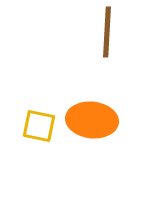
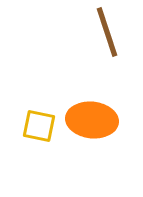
brown line: rotated 21 degrees counterclockwise
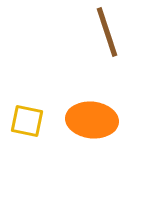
yellow square: moved 12 px left, 5 px up
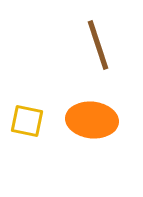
brown line: moved 9 px left, 13 px down
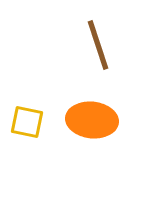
yellow square: moved 1 px down
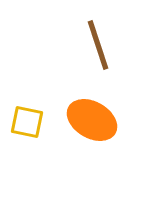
orange ellipse: rotated 24 degrees clockwise
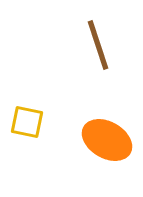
orange ellipse: moved 15 px right, 20 px down
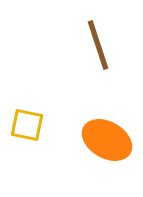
yellow square: moved 3 px down
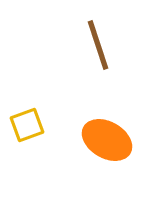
yellow square: rotated 32 degrees counterclockwise
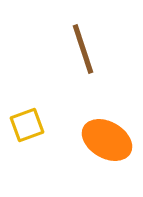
brown line: moved 15 px left, 4 px down
